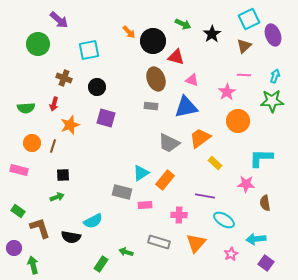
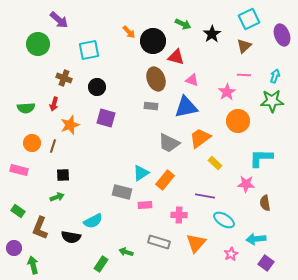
purple ellipse at (273, 35): moved 9 px right
brown L-shape at (40, 228): rotated 140 degrees counterclockwise
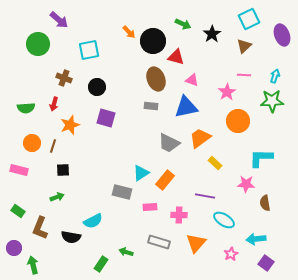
black square at (63, 175): moved 5 px up
pink rectangle at (145, 205): moved 5 px right, 2 px down
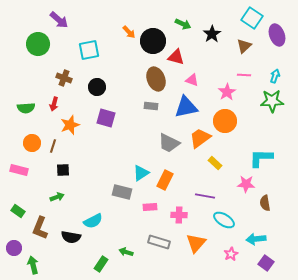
cyan square at (249, 19): moved 3 px right, 1 px up; rotated 30 degrees counterclockwise
purple ellipse at (282, 35): moved 5 px left
orange circle at (238, 121): moved 13 px left
orange rectangle at (165, 180): rotated 12 degrees counterclockwise
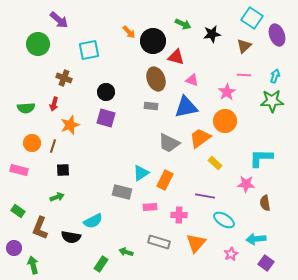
black star at (212, 34): rotated 24 degrees clockwise
black circle at (97, 87): moved 9 px right, 5 px down
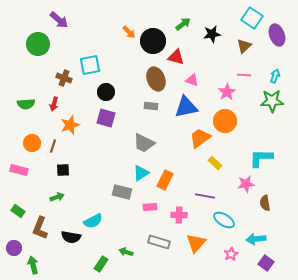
green arrow at (183, 24): rotated 63 degrees counterclockwise
cyan square at (89, 50): moved 1 px right, 15 px down
green semicircle at (26, 108): moved 4 px up
gray trapezoid at (169, 143): moved 25 px left
pink star at (246, 184): rotated 12 degrees counterclockwise
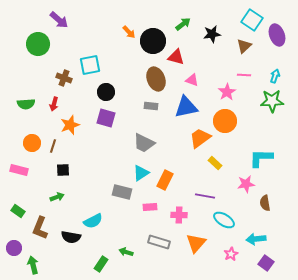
cyan square at (252, 18): moved 2 px down
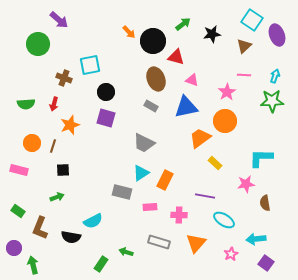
gray rectangle at (151, 106): rotated 24 degrees clockwise
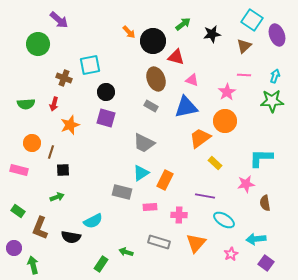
brown line at (53, 146): moved 2 px left, 6 px down
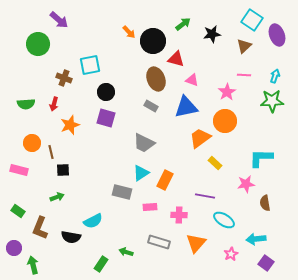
red triangle at (176, 57): moved 2 px down
brown line at (51, 152): rotated 32 degrees counterclockwise
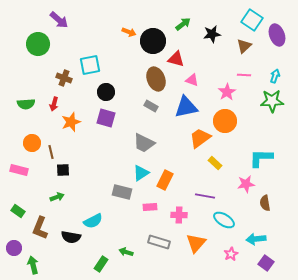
orange arrow at (129, 32): rotated 24 degrees counterclockwise
orange star at (70, 125): moved 1 px right, 3 px up
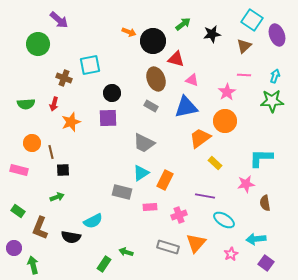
black circle at (106, 92): moved 6 px right, 1 px down
purple square at (106, 118): moved 2 px right; rotated 18 degrees counterclockwise
pink cross at (179, 215): rotated 21 degrees counterclockwise
gray rectangle at (159, 242): moved 9 px right, 5 px down
green rectangle at (101, 264): moved 3 px right
